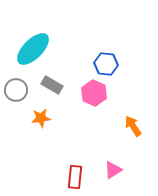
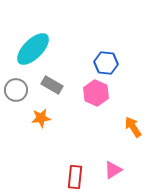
blue hexagon: moved 1 px up
pink hexagon: moved 2 px right
orange arrow: moved 1 px down
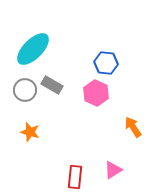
gray circle: moved 9 px right
orange star: moved 11 px left, 14 px down; rotated 24 degrees clockwise
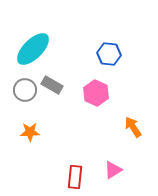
blue hexagon: moved 3 px right, 9 px up
orange star: rotated 18 degrees counterclockwise
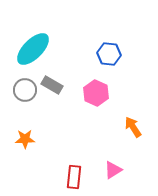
orange star: moved 5 px left, 7 px down
red rectangle: moved 1 px left
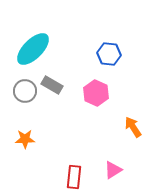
gray circle: moved 1 px down
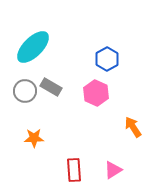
cyan ellipse: moved 2 px up
blue hexagon: moved 2 px left, 5 px down; rotated 25 degrees clockwise
gray rectangle: moved 1 px left, 2 px down
orange star: moved 9 px right, 1 px up
red rectangle: moved 7 px up; rotated 10 degrees counterclockwise
